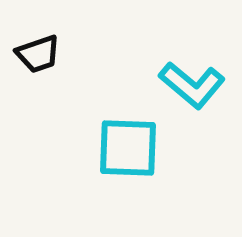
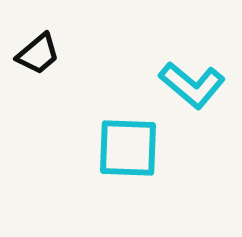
black trapezoid: rotated 21 degrees counterclockwise
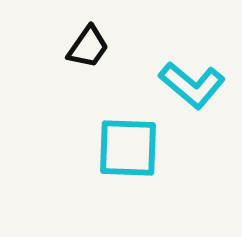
black trapezoid: moved 50 px right, 7 px up; rotated 15 degrees counterclockwise
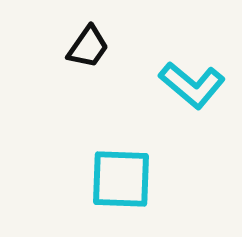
cyan square: moved 7 px left, 31 px down
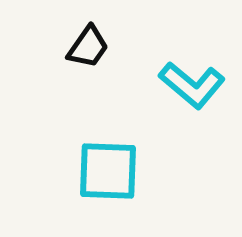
cyan square: moved 13 px left, 8 px up
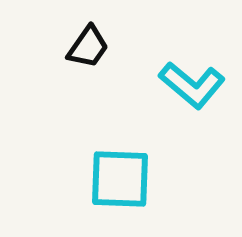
cyan square: moved 12 px right, 8 px down
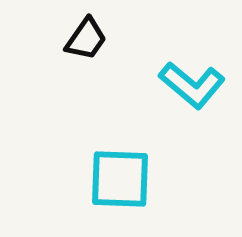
black trapezoid: moved 2 px left, 8 px up
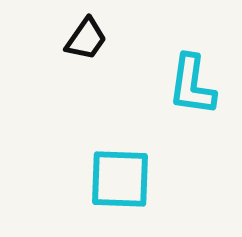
cyan L-shape: rotated 58 degrees clockwise
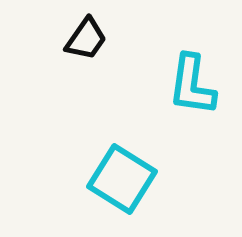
cyan square: moved 2 px right; rotated 30 degrees clockwise
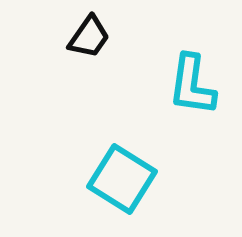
black trapezoid: moved 3 px right, 2 px up
